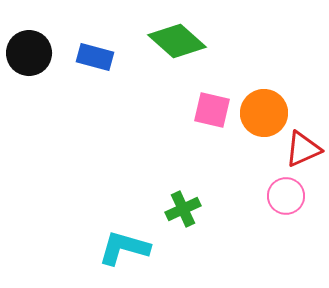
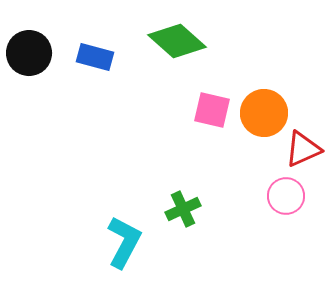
cyan L-shape: moved 6 px up; rotated 102 degrees clockwise
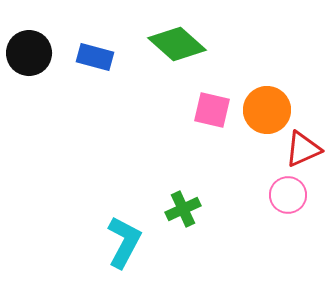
green diamond: moved 3 px down
orange circle: moved 3 px right, 3 px up
pink circle: moved 2 px right, 1 px up
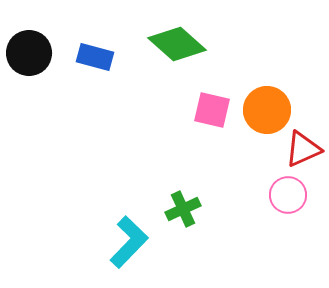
cyan L-shape: moved 5 px right; rotated 16 degrees clockwise
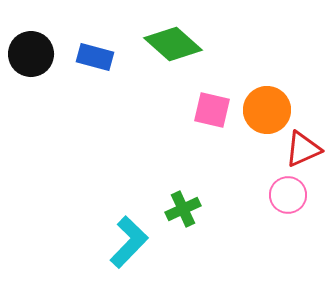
green diamond: moved 4 px left
black circle: moved 2 px right, 1 px down
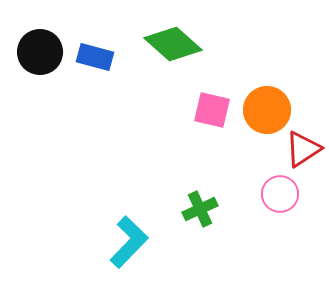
black circle: moved 9 px right, 2 px up
red triangle: rotated 9 degrees counterclockwise
pink circle: moved 8 px left, 1 px up
green cross: moved 17 px right
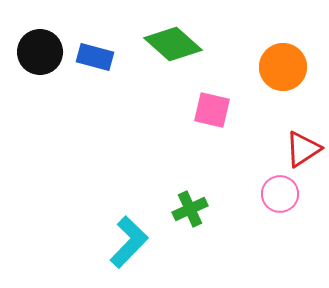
orange circle: moved 16 px right, 43 px up
green cross: moved 10 px left
